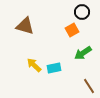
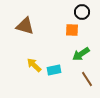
orange square: rotated 32 degrees clockwise
green arrow: moved 2 px left, 1 px down
cyan rectangle: moved 2 px down
brown line: moved 2 px left, 7 px up
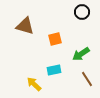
orange square: moved 17 px left, 9 px down; rotated 16 degrees counterclockwise
yellow arrow: moved 19 px down
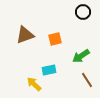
black circle: moved 1 px right
brown triangle: moved 9 px down; rotated 36 degrees counterclockwise
green arrow: moved 2 px down
cyan rectangle: moved 5 px left
brown line: moved 1 px down
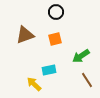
black circle: moved 27 px left
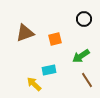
black circle: moved 28 px right, 7 px down
brown triangle: moved 2 px up
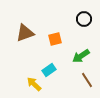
cyan rectangle: rotated 24 degrees counterclockwise
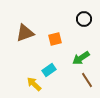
green arrow: moved 2 px down
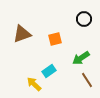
brown triangle: moved 3 px left, 1 px down
cyan rectangle: moved 1 px down
